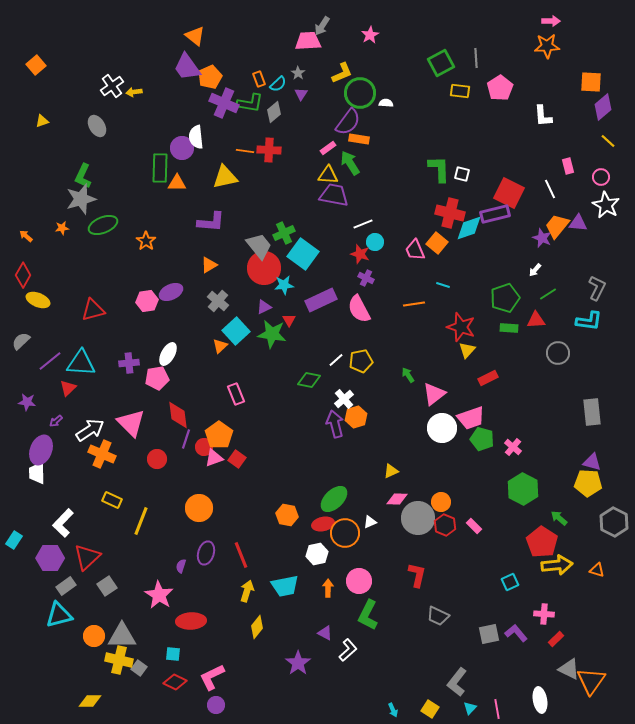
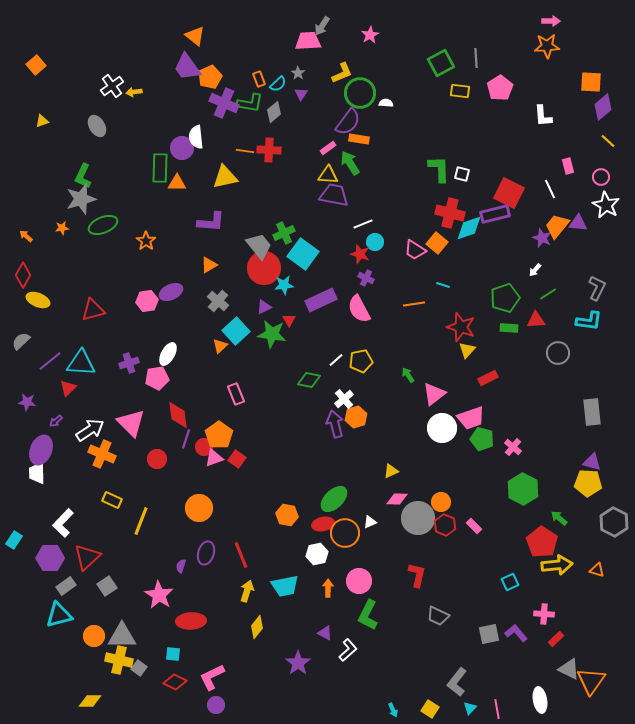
pink trapezoid at (415, 250): rotated 35 degrees counterclockwise
purple cross at (129, 363): rotated 12 degrees counterclockwise
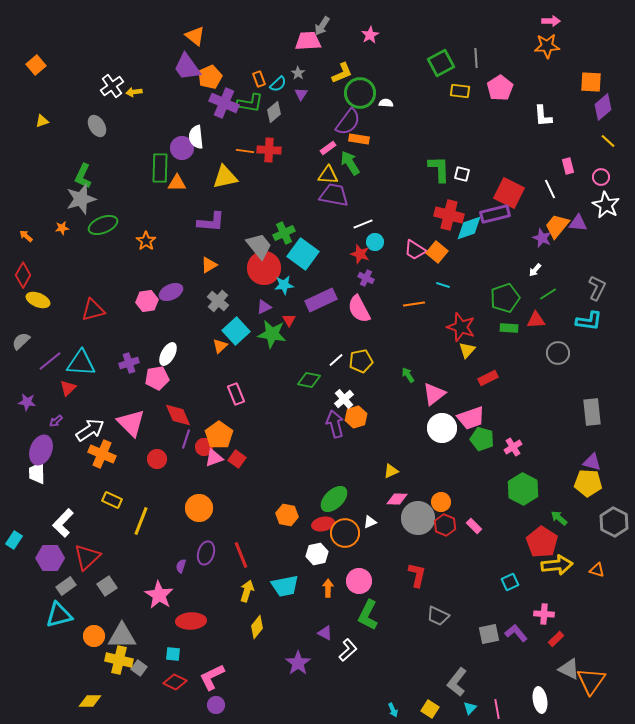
red cross at (450, 213): moved 1 px left, 2 px down
orange square at (437, 243): moved 9 px down
red diamond at (178, 415): rotated 16 degrees counterclockwise
pink cross at (513, 447): rotated 18 degrees clockwise
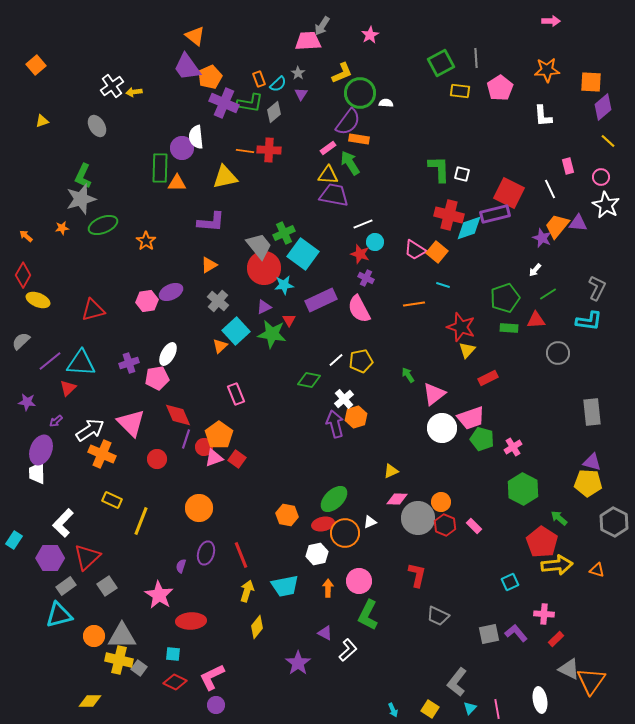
orange star at (547, 46): moved 24 px down
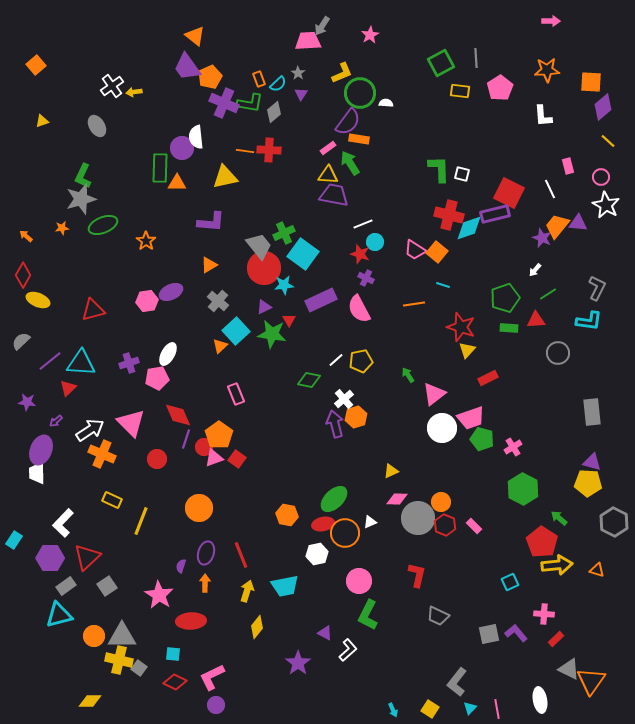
orange arrow at (328, 588): moved 123 px left, 5 px up
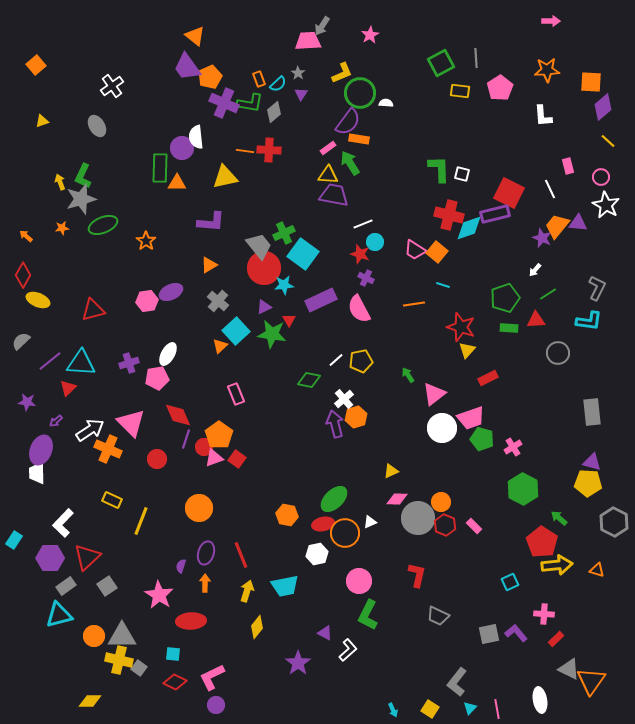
yellow arrow at (134, 92): moved 74 px left, 90 px down; rotated 77 degrees clockwise
orange cross at (102, 454): moved 6 px right, 5 px up
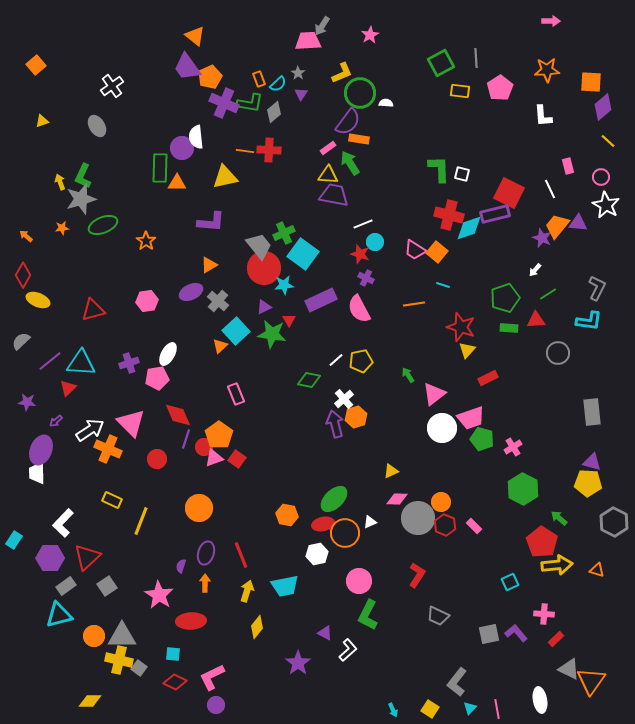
purple ellipse at (171, 292): moved 20 px right
red L-shape at (417, 575): rotated 20 degrees clockwise
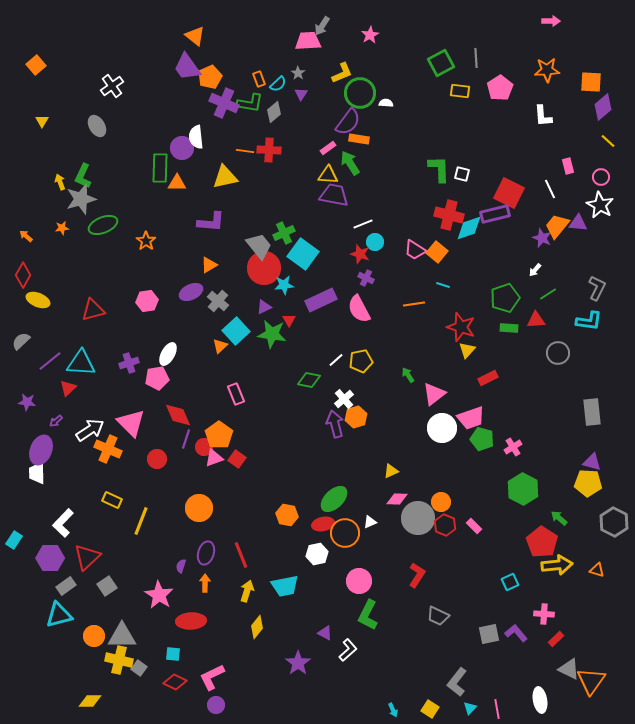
yellow triangle at (42, 121): rotated 40 degrees counterclockwise
white star at (606, 205): moved 6 px left
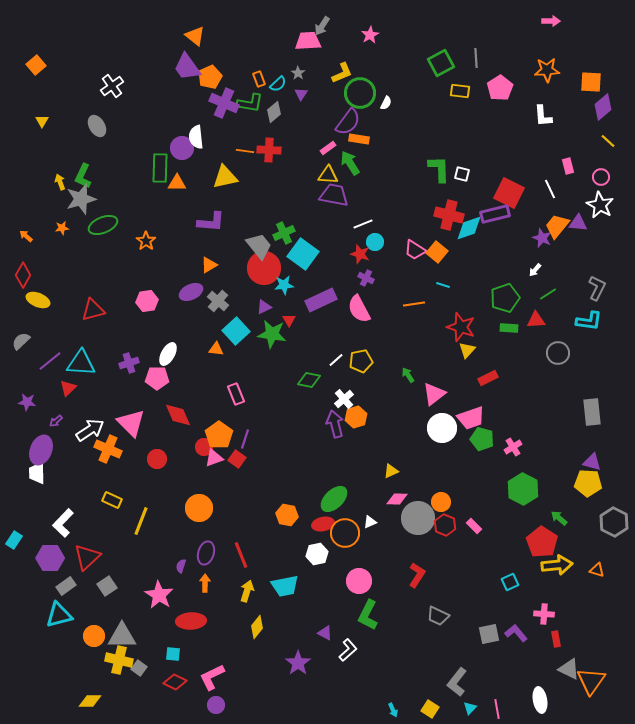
white semicircle at (386, 103): rotated 112 degrees clockwise
orange triangle at (220, 346): moved 4 px left, 3 px down; rotated 49 degrees clockwise
pink pentagon at (157, 378): rotated 10 degrees clockwise
purple line at (186, 439): moved 59 px right
red rectangle at (556, 639): rotated 56 degrees counterclockwise
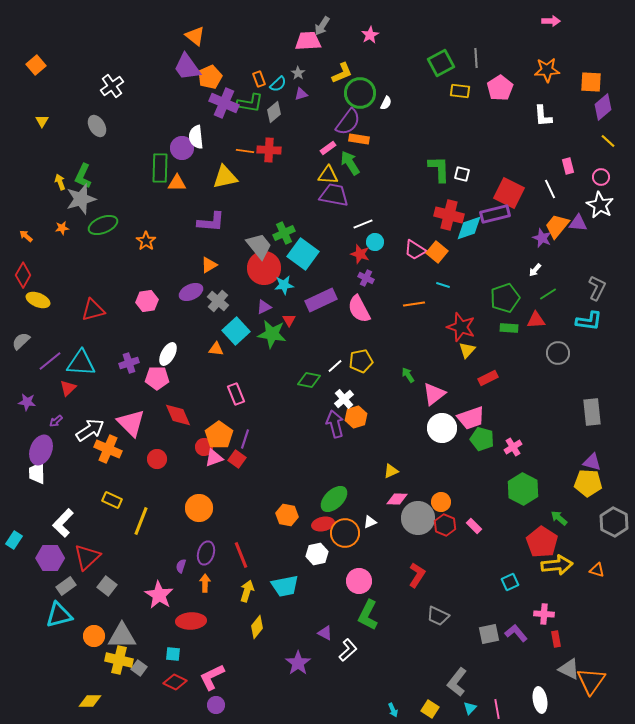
purple triangle at (301, 94): rotated 40 degrees clockwise
white line at (336, 360): moved 1 px left, 6 px down
gray square at (107, 586): rotated 18 degrees counterclockwise
